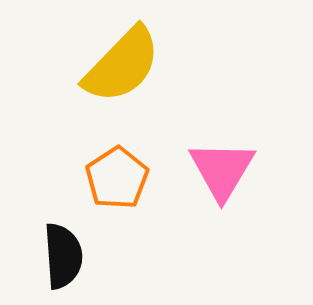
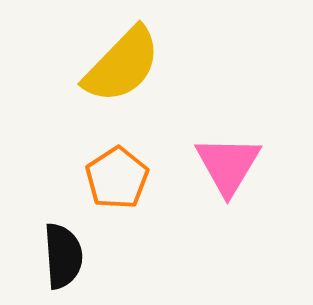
pink triangle: moved 6 px right, 5 px up
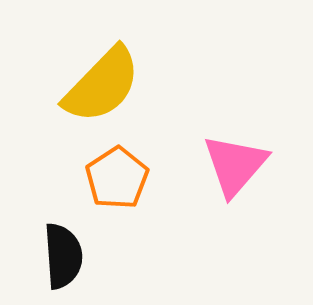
yellow semicircle: moved 20 px left, 20 px down
pink triangle: moved 7 px right; rotated 10 degrees clockwise
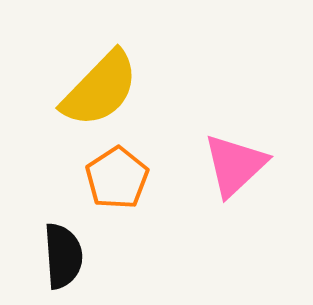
yellow semicircle: moved 2 px left, 4 px down
pink triangle: rotated 6 degrees clockwise
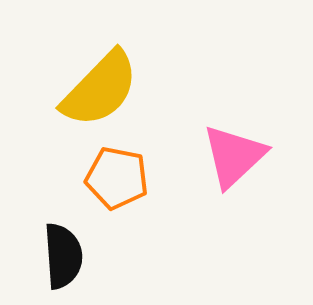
pink triangle: moved 1 px left, 9 px up
orange pentagon: rotated 28 degrees counterclockwise
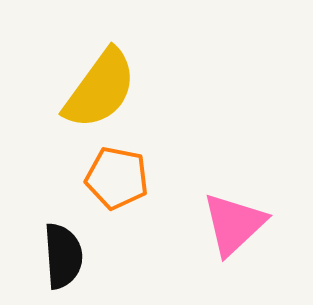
yellow semicircle: rotated 8 degrees counterclockwise
pink triangle: moved 68 px down
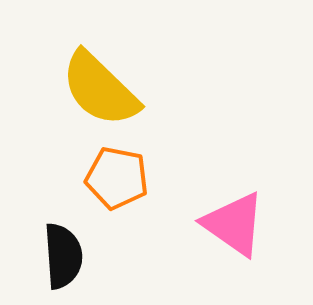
yellow semicircle: rotated 98 degrees clockwise
pink triangle: rotated 42 degrees counterclockwise
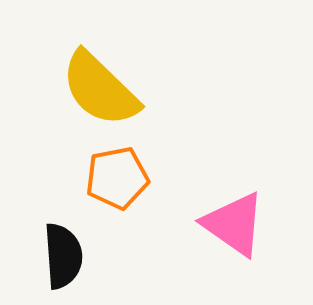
orange pentagon: rotated 22 degrees counterclockwise
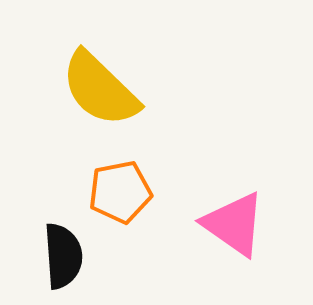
orange pentagon: moved 3 px right, 14 px down
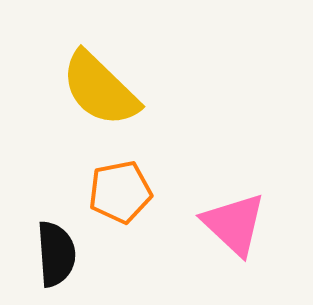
pink triangle: rotated 8 degrees clockwise
black semicircle: moved 7 px left, 2 px up
